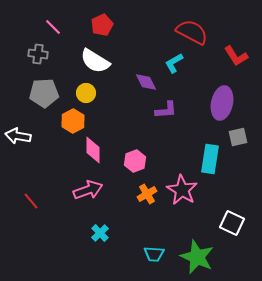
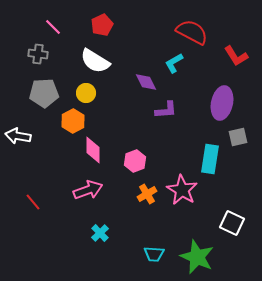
red line: moved 2 px right, 1 px down
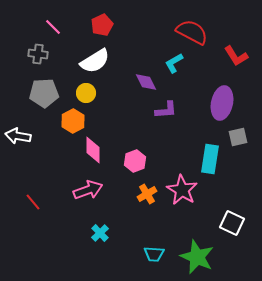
white semicircle: rotated 64 degrees counterclockwise
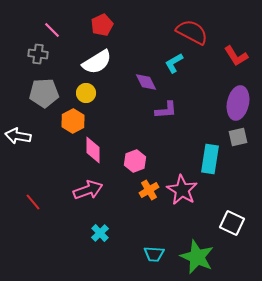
pink line: moved 1 px left, 3 px down
white semicircle: moved 2 px right, 1 px down
purple ellipse: moved 16 px right
orange cross: moved 2 px right, 4 px up
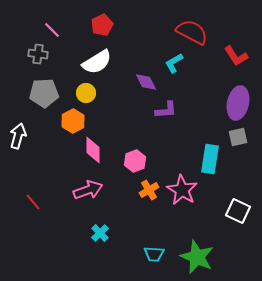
white arrow: rotated 95 degrees clockwise
white square: moved 6 px right, 12 px up
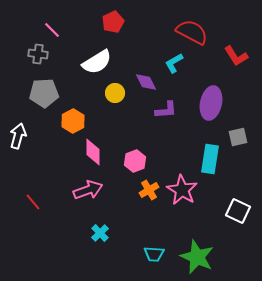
red pentagon: moved 11 px right, 3 px up
yellow circle: moved 29 px right
purple ellipse: moved 27 px left
pink diamond: moved 2 px down
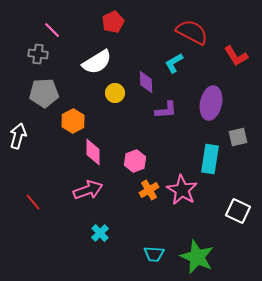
purple diamond: rotated 25 degrees clockwise
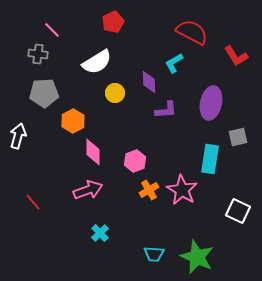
purple diamond: moved 3 px right
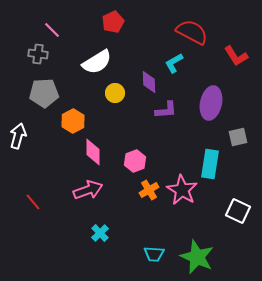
cyan rectangle: moved 5 px down
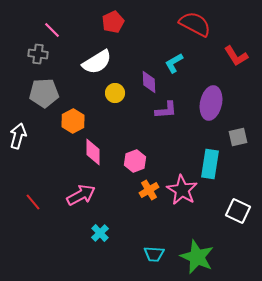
red semicircle: moved 3 px right, 8 px up
pink arrow: moved 7 px left, 5 px down; rotated 8 degrees counterclockwise
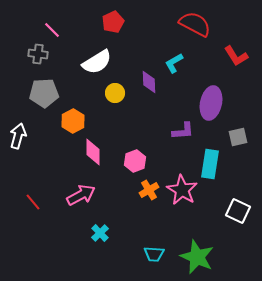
purple L-shape: moved 17 px right, 21 px down
